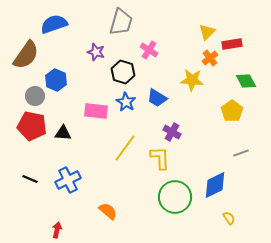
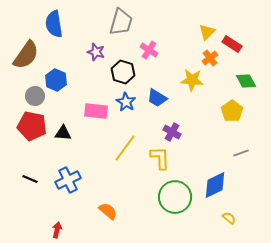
blue semicircle: rotated 80 degrees counterclockwise
red rectangle: rotated 42 degrees clockwise
yellow semicircle: rotated 16 degrees counterclockwise
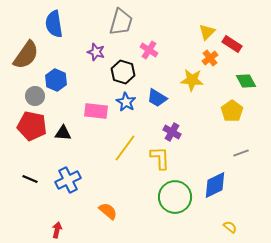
yellow semicircle: moved 1 px right, 9 px down
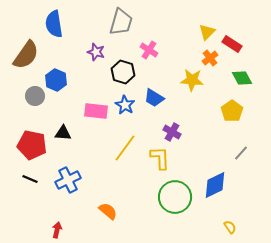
green diamond: moved 4 px left, 3 px up
blue trapezoid: moved 3 px left
blue star: moved 1 px left, 3 px down
red pentagon: moved 19 px down
gray line: rotated 28 degrees counterclockwise
yellow semicircle: rotated 16 degrees clockwise
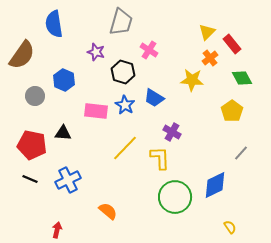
red rectangle: rotated 18 degrees clockwise
brown semicircle: moved 4 px left
blue hexagon: moved 8 px right
yellow line: rotated 8 degrees clockwise
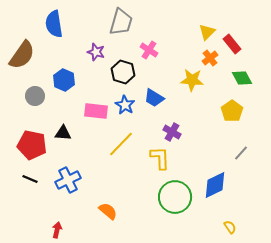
yellow line: moved 4 px left, 4 px up
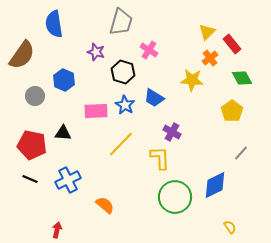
pink rectangle: rotated 10 degrees counterclockwise
orange semicircle: moved 3 px left, 6 px up
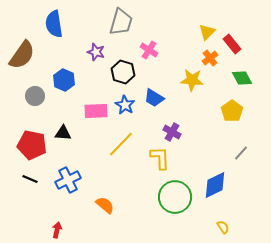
yellow semicircle: moved 7 px left
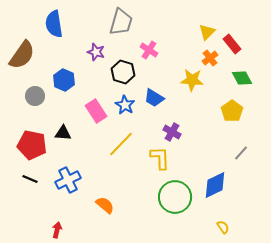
pink rectangle: rotated 60 degrees clockwise
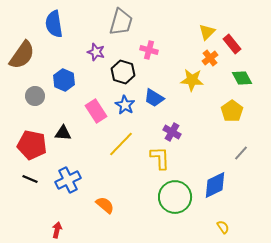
pink cross: rotated 18 degrees counterclockwise
